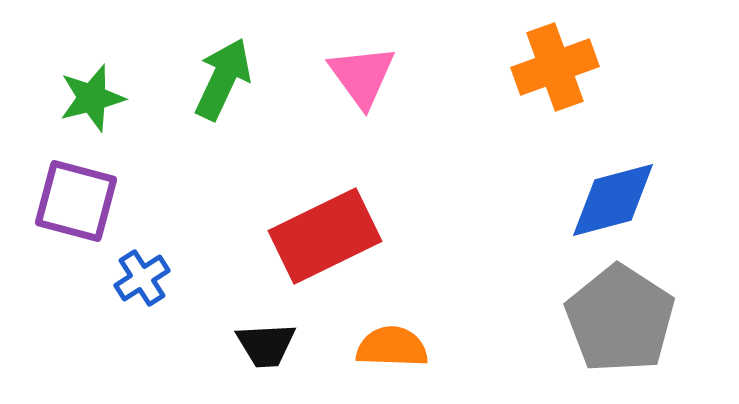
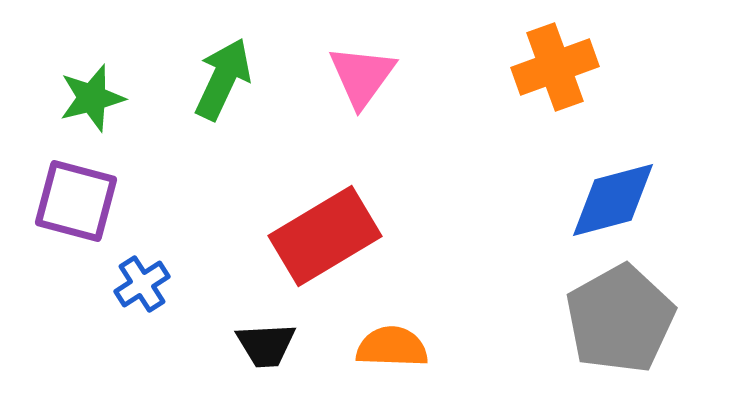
pink triangle: rotated 12 degrees clockwise
red rectangle: rotated 5 degrees counterclockwise
blue cross: moved 6 px down
gray pentagon: rotated 10 degrees clockwise
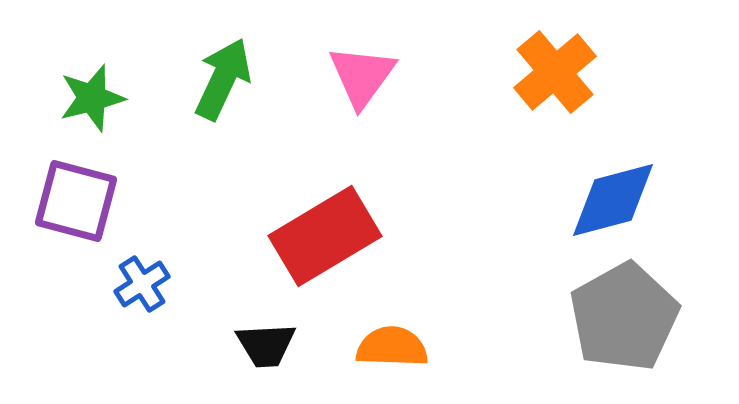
orange cross: moved 5 px down; rotated 20 degrees counterclockwise
gray pentagon: moved 4 px right, 2 px up
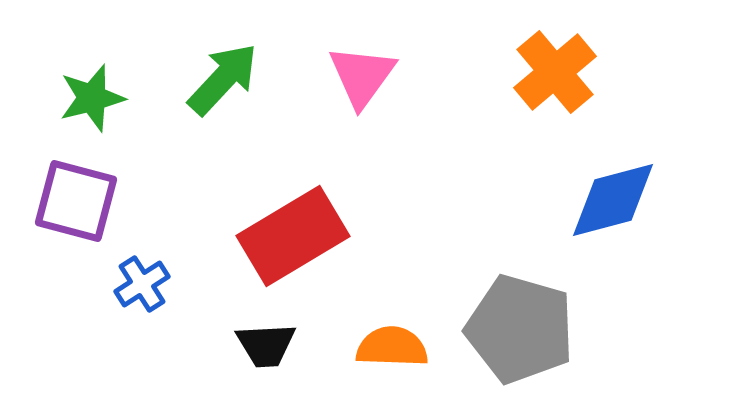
green arrow: rotated 18 degrees clockwise
red rectangle: moved 32 px left
gray pentagon: moved 104 px left, 12 px down; rotated 27 degrees counterclockwise
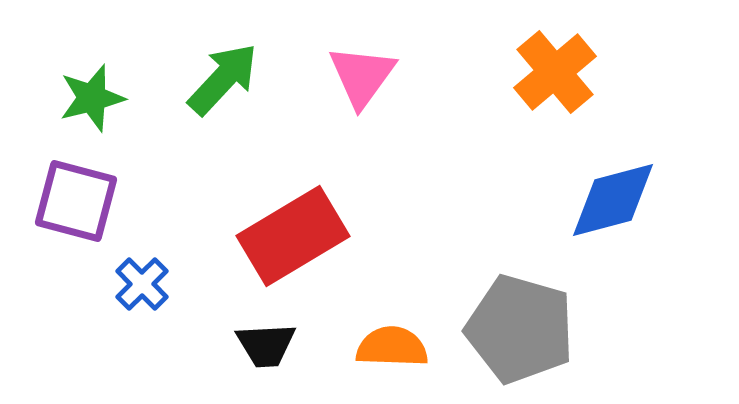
blue cross: rotated 12 degrees counterclockwise
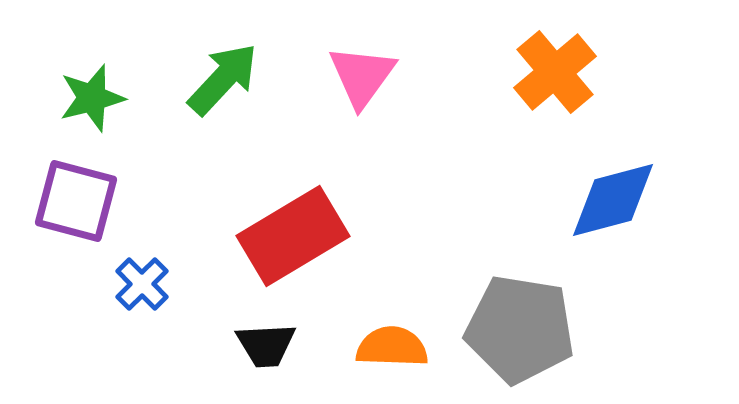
gray pentagon: rotated 7 degrees counterclockwise
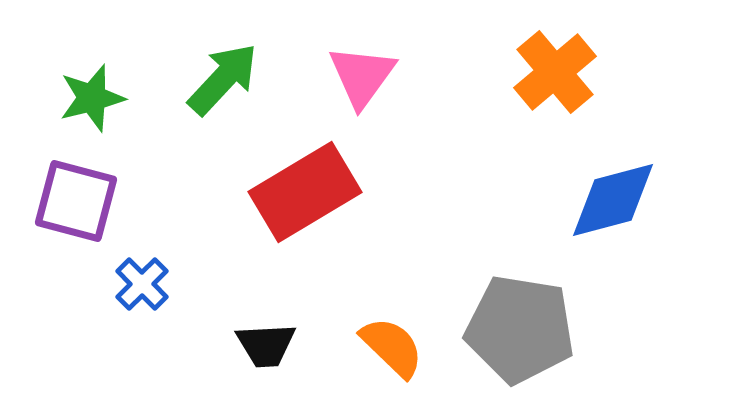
red rectangle: moved 12 px right, 44 px up
orange semicircle: rotated 42 degrees clockwise
